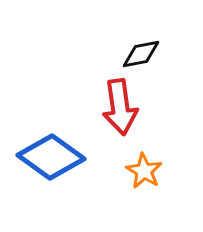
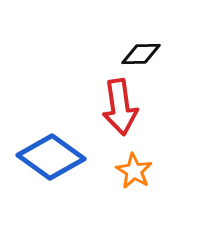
black diamond: rotated 9 degrees clockwise
orange star: moved 10 px left
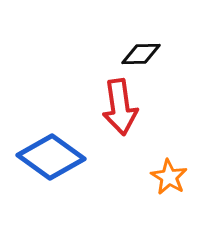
orange star: moved 35 px right, 6 px down
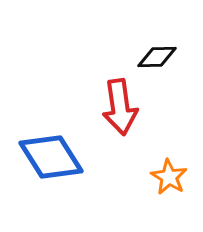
black diamond: moved 16 px right, 3 px down
blue diamond: rotated 22 degrees clockwise
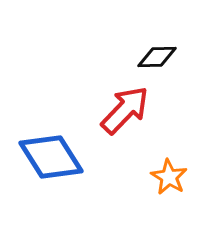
red arrow: moved 5 px right, 3 px down; rotated 128 degrees counterclockwise
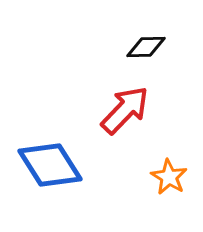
black diamond: moved 11 px left, 10 px up
blue diamond: moved 1 px left, 8 px down
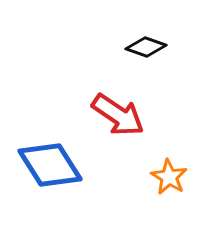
black diamond: rotated 21 degrees clockwise
red arrow: moved 7 px left, 5 px down; rotated 80 degrees clockwise
